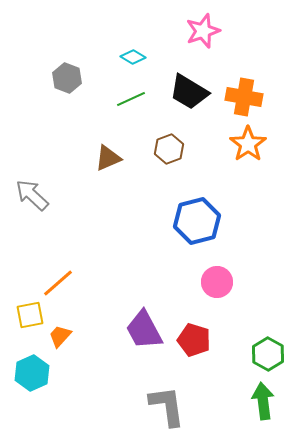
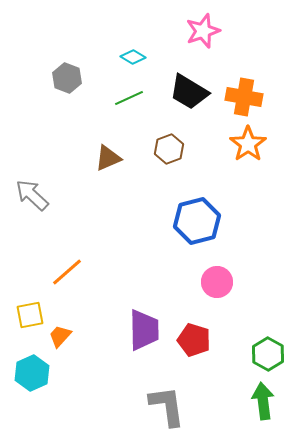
green line: moved 2 px left, 1 px up
orange line: moved 9 px right, 11 px up
purple trapezoid: rotated 153 degrees counterclockwise
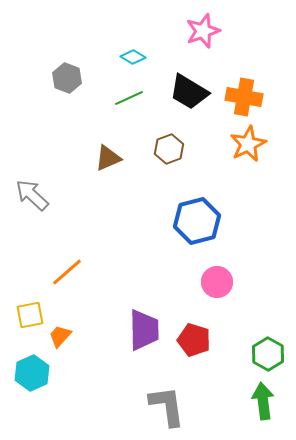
orange star: rotated 9 degrees clockwise
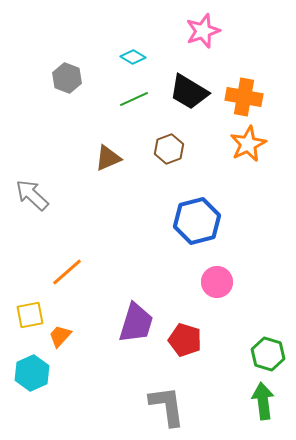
green line: moved 5 px right, 1 px down
purple trapezoid: moved 8 px left, 7 px up; rotated 18 degrees clockwise
red pentagon: moved 9 px left
green hexagon: rotated 12 degrees counterclockwise
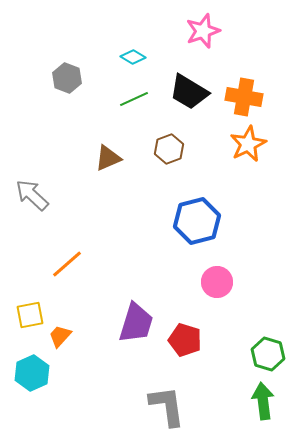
orange line: moved 8 px up
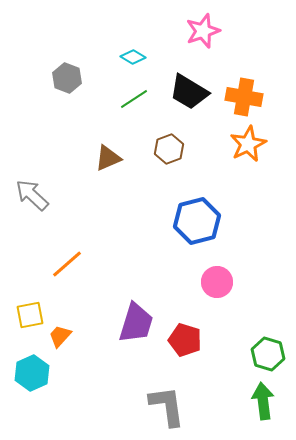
green line: rotated 8 degrees counterclockwise
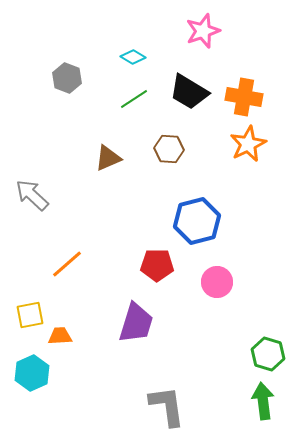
brown hexagon: rotated 24 degrees clockwise
orange trapezoid: rotated 45 degrees clockwise
red pentagon: moved 28 px left, 75 px up; rotated 16 degrees counterclockwise
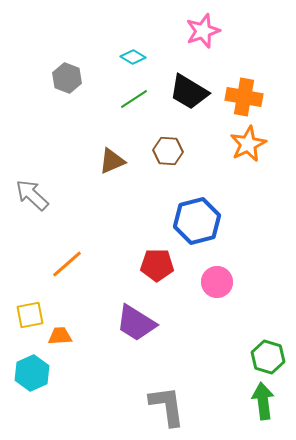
brown hexagon: moved 1 px left, 2 px down
brown triangle: moved 4 px right, 3 px down
purple trapezoid: rotated 105 degrees clockwise
green hexagon: moved 3 px down
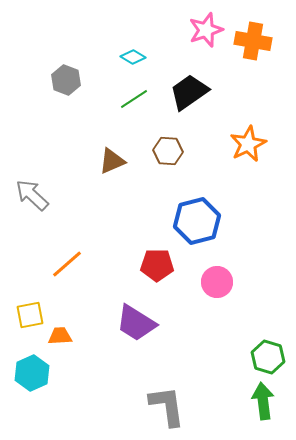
pink star: moved 3 px right, 1 px up
gray hexagon: moved 1 px left, 2 px down
black trapezoid: rotated 114 degrees clockwise
orange cross: moved 9 px right, 56 px up
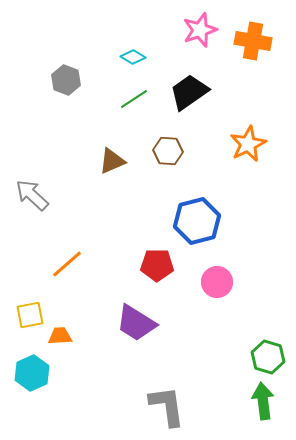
pink star: moved 6 px left
